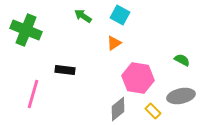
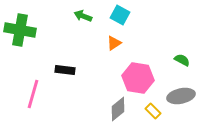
green arrow: rotated 12 degrees counterclockwise
green cross: moved 6 px left; rotated 12 degrees counterclockwise
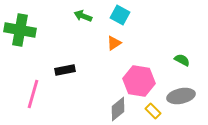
black rectangle: rotated 18 degrees counterclockwise
pink hexagon: moved 1 px right, 3 px down
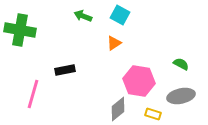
green semicircle: moved 1 px left, 4 px down
yellow rectangle: moved 3 px down; rotated 28 degrees counterclockwise
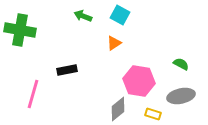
black rectangle: moved 2 px right
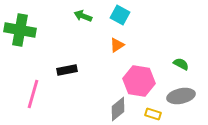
orange triangle: moved 3 px right, 2 px down
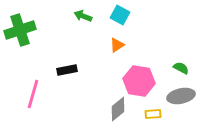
green cross: rotated 28 degrees counterclockwise
green semicircle: moved 4 px down
yellow rectangle: rotated 21 degrees counterclockwise
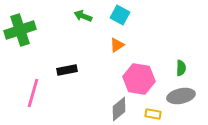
green semicircle: rotated 63 degrees clockwise
pink hexagon: moved 2 px up
pink line: moved 1 px up
gray diamond: moved 1 px right
yellow rectangle: rotated 14 degrees clockwise
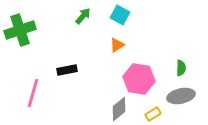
green arrow: rotated 108 degrees clockwise
yellow rectangle: rotated 42 degrees counterclockwise
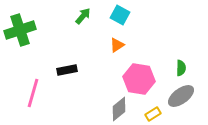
gray ellipse: rotated 24 degrees counterclockwise
